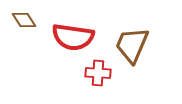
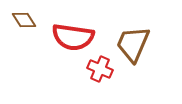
brown trapezoid: moved 1 px right, 1 px up
red cross: moved 2 px right, 4 px up; rotated 20 degrees clockwise
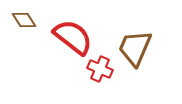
red semicircle: rotated 150 degrees counterclockwise
brown trapezoid: moved 2 px right, 4 px down
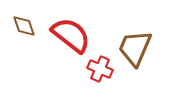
brown diamond: moved 6 px down; rotated 15 degrees clockwise
red semicircle: moved 2 px left, 2 px up
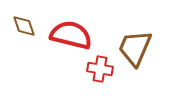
red semicircle: rotated 24 degrees counterclockwise
red cross: rotated 15 degrees counterclockwise
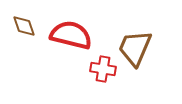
red cross: moved 3 px right
